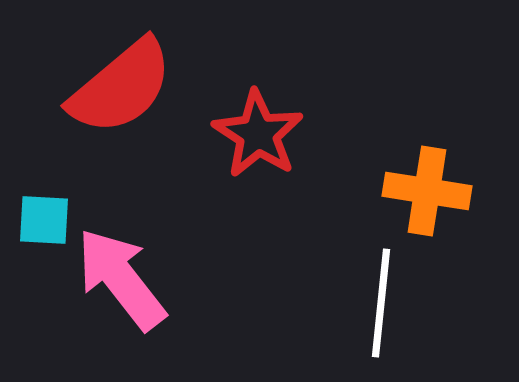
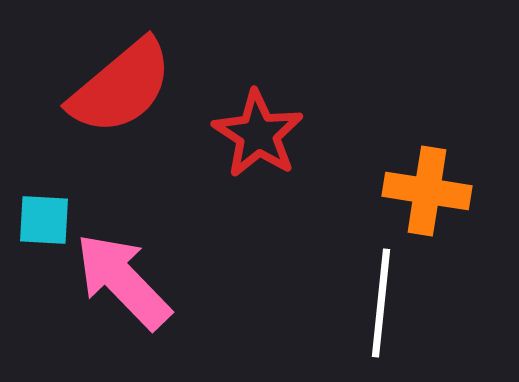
pink arrow: moved 2 px right, 2 px down; rotated 6 degrees counterclockwise
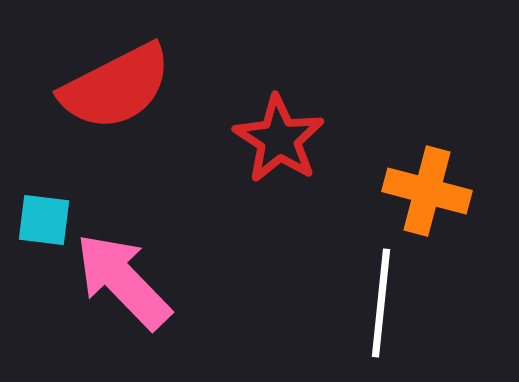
red semicircle: moved 5 px left; rotated 13 degrees clockwise
red star: moved 21 px right, 5 px down
orange cross: rotated 6 degrees clockwise
cyan square: rotated 4 degrees clockwise
